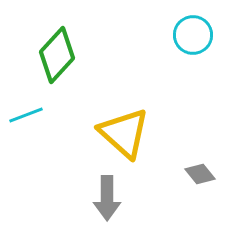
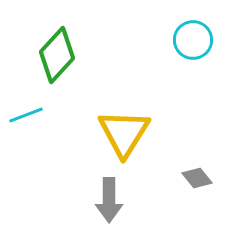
cyan circle: moved 5 px down
yellow triangle: rotated 20 degrees clockwise
gray diamond: moved 3 px left, 4 px down
gray arrow: moved 2 px right, 2 px down
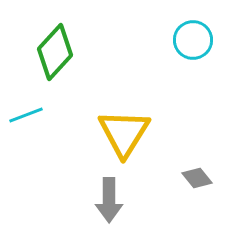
green diamond: moved 2 px left, 3 px up
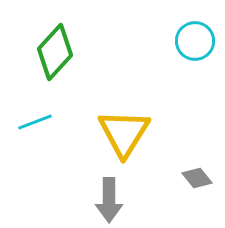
cyan circle: moved 2 px right, 1 px down
cyan line: moved 9 px right, 7 px down
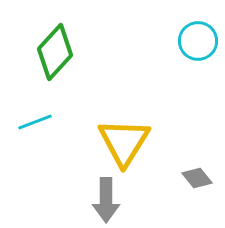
cyan circle: moved 3 px right
yellow triangle: moved 9 px down
gray arrow: moved 3 px left
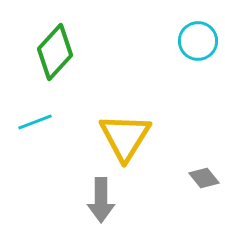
yellow triangle: moved 1 px right, 5 px up
gray diamond: moved 7 px right
gray arrow: moved 5 px left
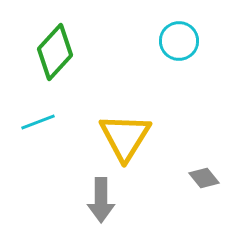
cyan circle: moved 19 px left
cyan line: moved 3 px right
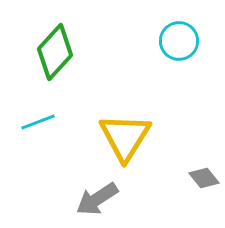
gray arrow: moved 4 px left, 1 px up; rotated 57 degrees clockwise
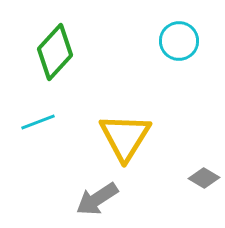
gray diamond: rotated 20 degrees counterclockwise
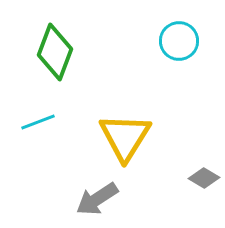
green diamond: rotated 22 degrees counterclockwise
